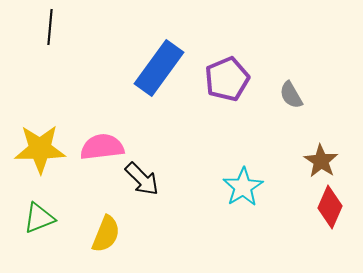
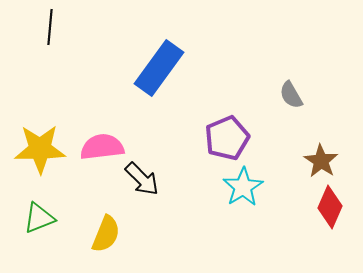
purple pentagon: moved 59 px down
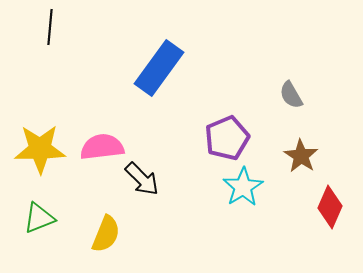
brown star: moved 20 px left, 5 px up
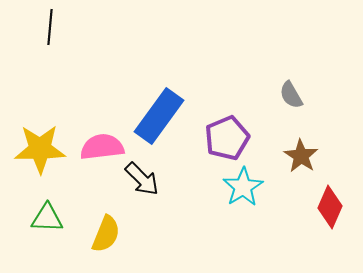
blue rectangle: moved 48 px down
green triangle: moved 8 px right; rotated 24 degrees clockwise
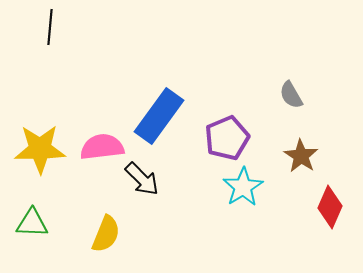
green triangle: moved 15 px left, 5 px down
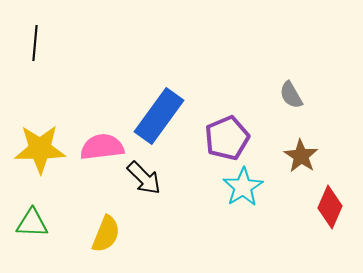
black line: moved 15 px left, 16 px down
black arrow: moved 2 px right, 1 px up
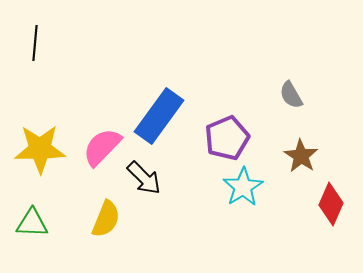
pink semicircle: rotated 39 degrees counterclockwise
red diamond: moved 1 px right, 3 px up
yellow semicircle: moved 15 px up
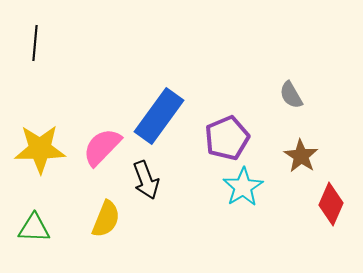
black arrow: moved 2 px right, 2 px down; rotated 24 degrees clockwise
green triangle: moved 2 px right, 5 px down
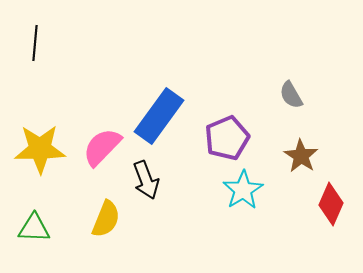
cyan star: moved 3 px down
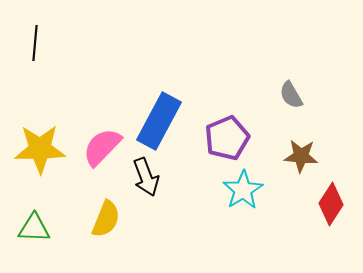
blue rectangle: moved 5 px down; rotated 8 degrees counterclockwise
brown star: rotated 28 degrees counterclockwise
black arrow: moved 3 px up
red diamond: rotated 9 degrees clockwise
